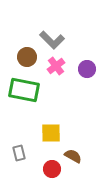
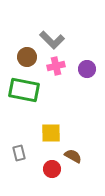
pink cross: rotated 24 degrees clockwise
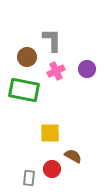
gray L-shape: rotated 135 degrees counterclockwise
pink cross: moved 5 px down; rotated 12 degrees counterclockwise
yellow square: moved 1 px left
gray rectangle: moved 10 px right, 25 px down; rotated 21 degrees clockwise
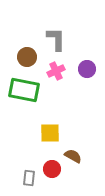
gray L-shape: moved 4 px right, 1 px up
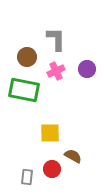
gray rectangle: moved 2 px left, 1 px up
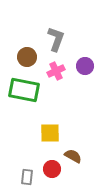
gray L-shape: rotated 20 degrees clockwise
purple circle: moved 2 px left, 3 px up
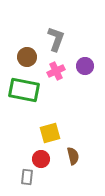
yellow square: rotated 15 degrees counterclockwise
brown semicircle: rotated 48 degrees clockwise
red circle: moved 11 px left, 10 px up
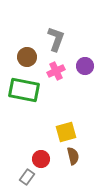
yellow square: moved 16 px right, 1 px up
gray rectangle: rotated 28 degrees clockwise
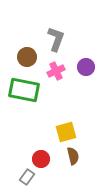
purple circle: moved 1 px right, 1 px down
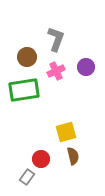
green rectangle: rotated 20 degrees counterclockwise
